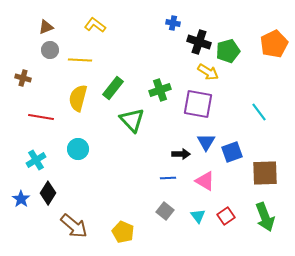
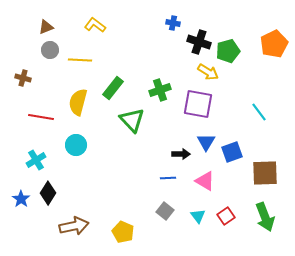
yellow semicircle: moved 4 px down
cyan circle: moved 2 px left, 4 px up
brown arrow: rotated 52 degrees counterclockwise
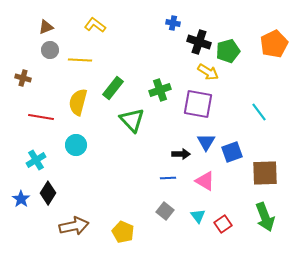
red square: moved 3 px left, 8 px down
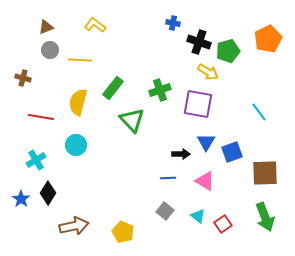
orange pentagon: moved 6 px left, 5 px up
cyan triangle: rotated 14 degrees counterclockwise
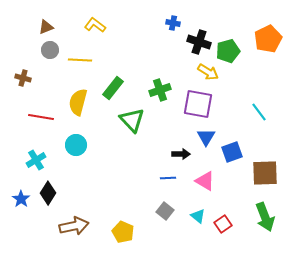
blue triangle: moved 5 px up
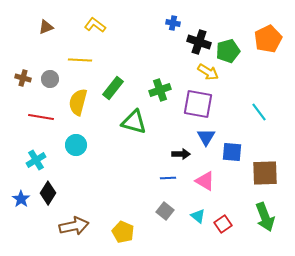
gray circle: moved 29 px down
green triangle: moved 2 px right, 2 px down; rotated 32 degrees counterclockwise
blue square: rotated 25 degrees clockwise
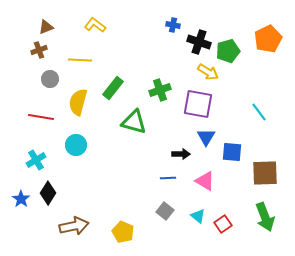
blue cross: moved 2 px down
brown cross: moved 16 px right, 28 px up; rotated 35 degrees counterclockwise
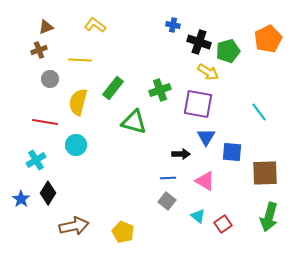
red line: moved 4 px right, 5 px down
gray square: moved 2 px right, 10 px up
green arrow: moved 4 px right; rotated 36 degrees clockwise
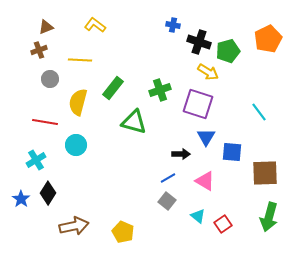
purple square: rotated 8 degrees clockwise
blue line: rotated 28 degrees counterclockwise
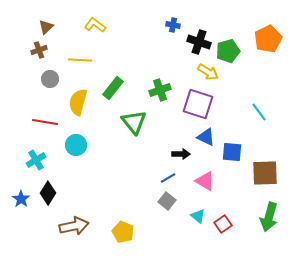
brown triangle: rotated 21 degrees counterclockwise
green triangle: rotated 36 degrees clockwise
blue triangle: rotated 36 degrees counterclockwise
